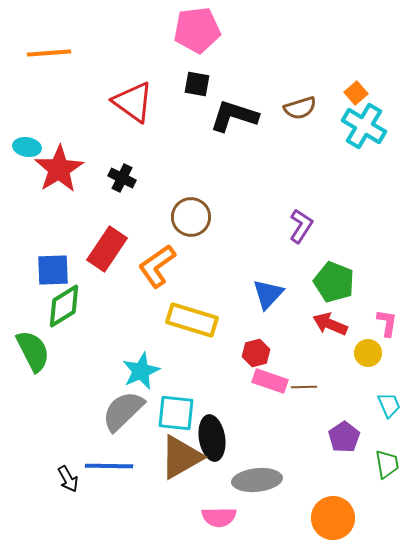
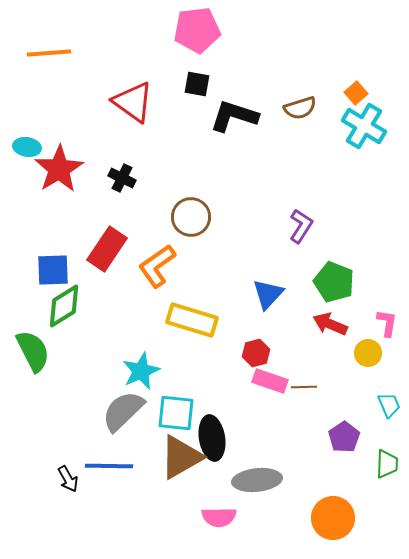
green trapezoid: rotated 12 degrees clockwise
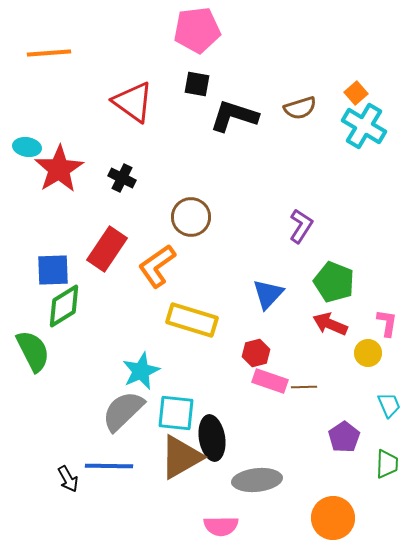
pink semicircle: moved 2 px right, 9 px down
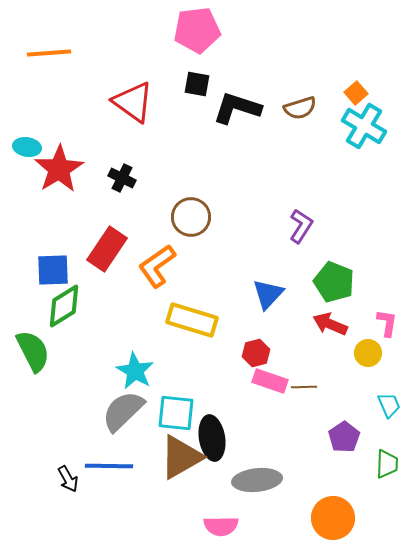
black L-shape: moved 3 px right, 8 px up
cyan star: moved 6 px left; rotated 18 degrees counterclockwise
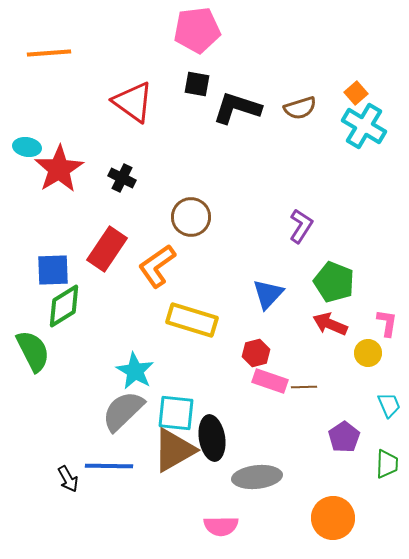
brown triangle: moved 7 px left, 7 px up
gray ellipse: moved 3 px up
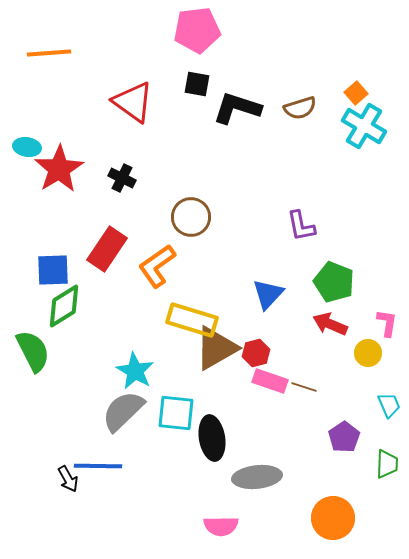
purple L-shape: rotated 136 degrees clockwise
brown line: rotated 20 degrees clockwise
brown triangle: moved 42 px right, 102 px up
blue line: moved 11 px left
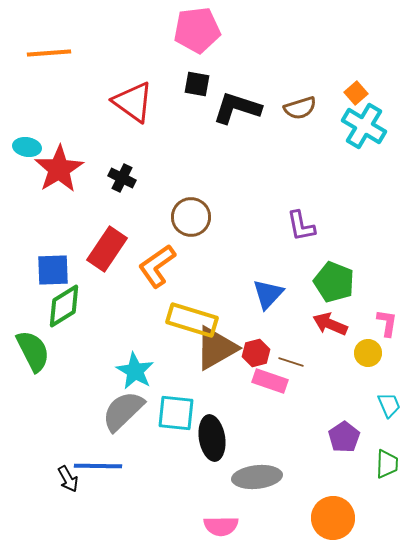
brown line: moved 13 px left, 25 px up
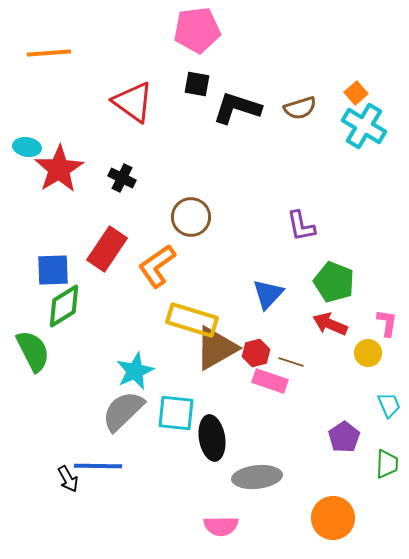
cyan star: rotated 18 degrees clockwise
